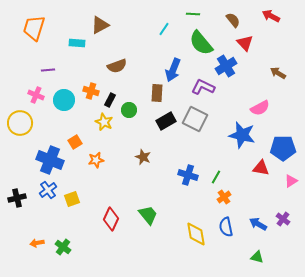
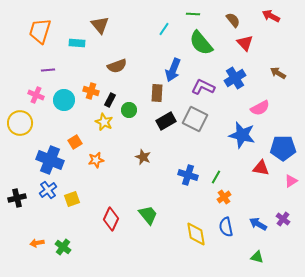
brown triangle at (100, 25): rotated 42 degrees counterclockwise
orange trapezoid at (34, 28): moved 6 px right, 3 px down
blue cross at (226, 66): moved 9 px right, 12 px down
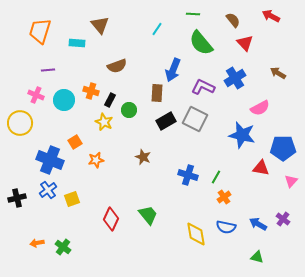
cyan line at (164, 29): moved 7 px left
pink triangle at (291, 181): rotated 16 degrees counterclockwise
blue semicircle at (226, 227): rotated 66 degrees counterclockwise
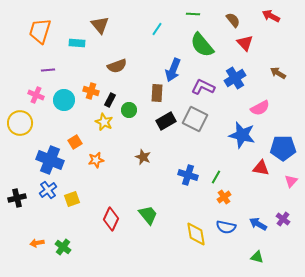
green semicircle at (201, 43): moved 1 px right, 2 px down
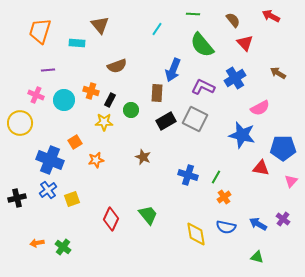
green circle at (129, 110): moved 2 px right
yellow star at (104, 122): rotated 24 degrees counterclockwise
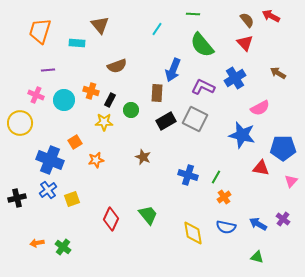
brown semicircle at (233, 20): moved 14 px right
yellow diamond at (196, 234): moved 3 px left, 1 px up
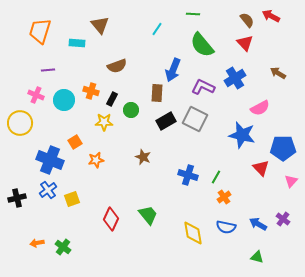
black rectangle at (110, 100): moved 2 px right, 1 px up
red triangle at (261, 168): rotated 36 degrees clockwise
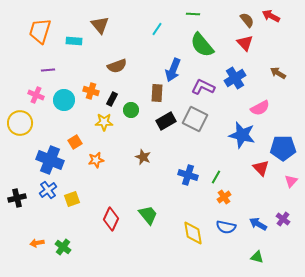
cyan rectangle at (77, 43): moved 3 px left, 2 px up
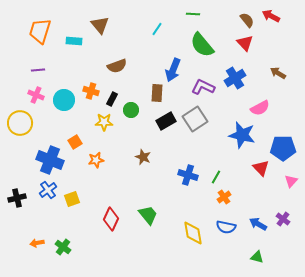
purple line at (48, 70): moved 10 px left
gray square at (195, 119): rotated 30 degrees clockwise
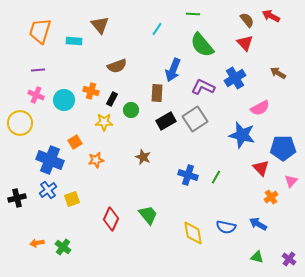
orange cross at (224, 197): moved 47 px right
purple cross at (283, 219): moved 6 px right, 40 px down
